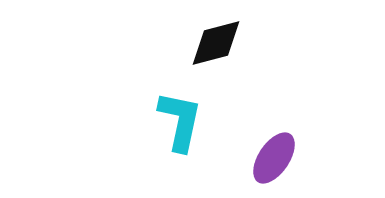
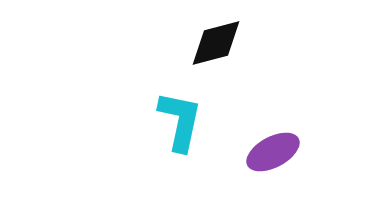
purple ellipse: moved 1 px left, 6 px up; rotated 28 degrees clockwise
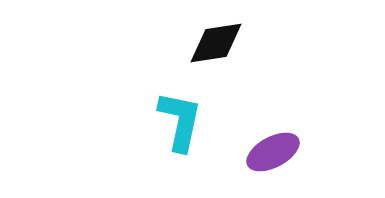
black diamond: rotated 6 degrees clockwise
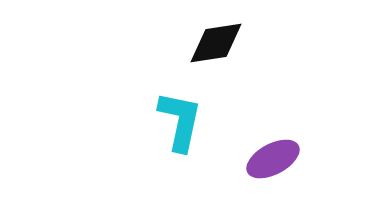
purple ellipse: moved 7 px down
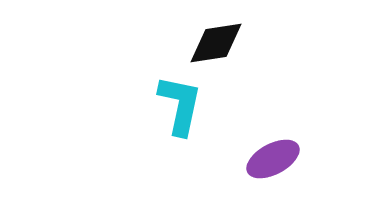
cyan L-shape: moved 16 px up
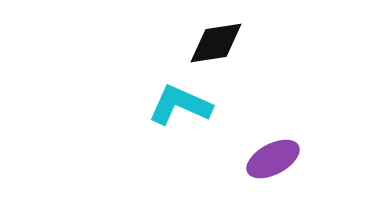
cyan L-shape: rotated 78 degrees counterclockwise
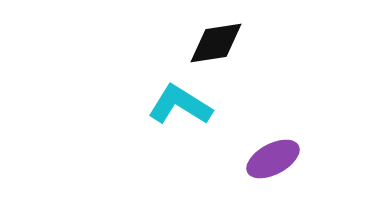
cyan L-shape: rotated 8 degrees clockwise
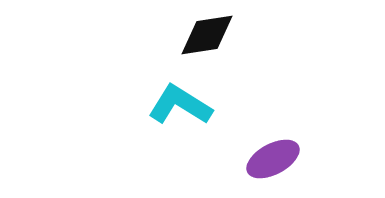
black diamond: moved 9 px left, 8 px up
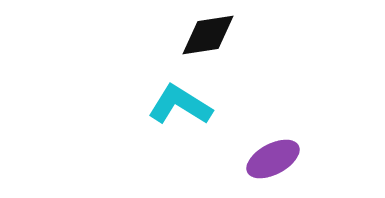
black diamond: moved 1 px right
